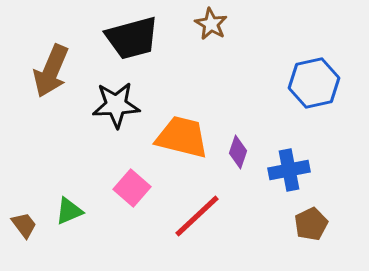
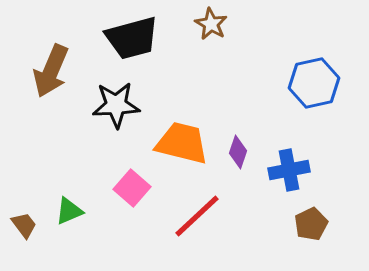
orange trapezoid: moved 6 px down
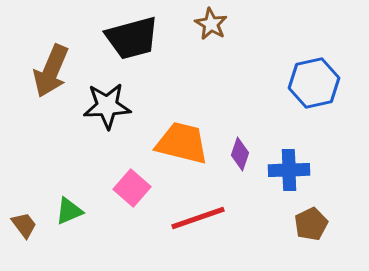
black star: moved 9 px left, 1 px down
purple diamond: moved 2 px right, 2 px down
blue cross: rotated 9 degrees clockwise
red line: moved 1 px right, 2 px down; rotated 24 degrees clockwise
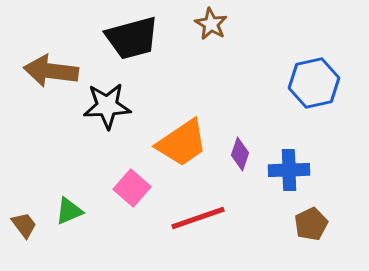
brown arrow: rotated 74 degrees clockwise
orange trapezoid: rotated 132 degrees clockwise
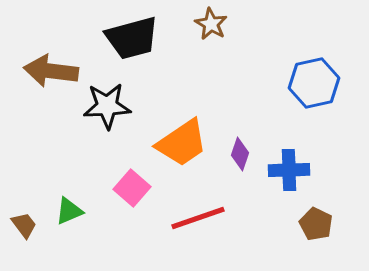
brown pentagon: moved 5 px right; rotated 20 degrees counterclockwise
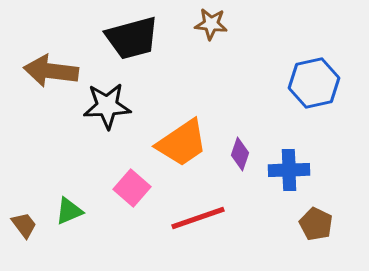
brown star: rotated 24 degrees counterclockwise
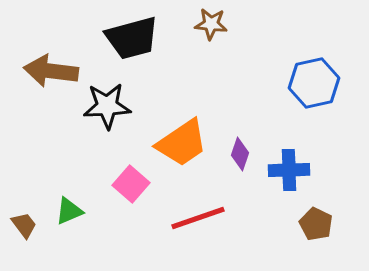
pink square: moved 1 px left, 4 px up
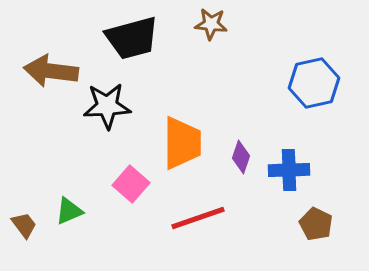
orange trapezoid: rotated 56 degrees counterclockwise
purple diamond: moved 1 px right, 3 px down
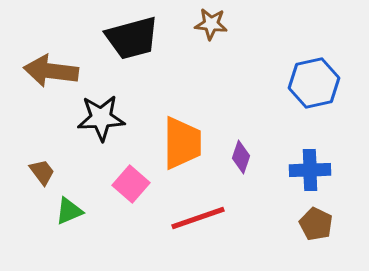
black star: moved 6 px left, 12 px down
blue cross: moved 21 px right
brown trapezoid: moved 18 px right, 53 px up
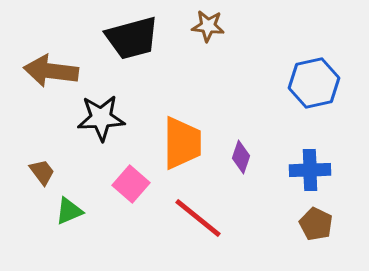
brown star: moved 3 px left, 2 px down
red line: rotated 58 degrees clockwise
